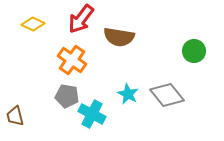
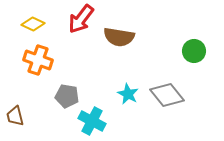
orange cross: moved 34 px left; rotated 16 degrees counterclockwise
cyan cross: moved 7 px down
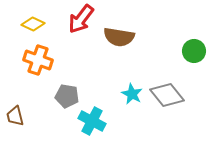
cyan star: moved 4 px right
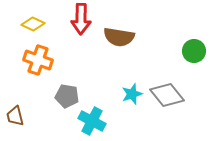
red arrow: rotated 36 degrees counterclockwise
cyan star: rotated 25 degrees clockwise
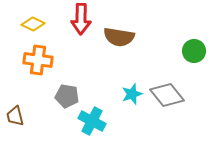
orange cross: rotated 12 degrees counterclockwise
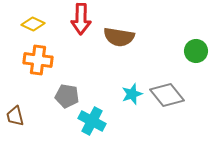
green circle: moved 2 px right
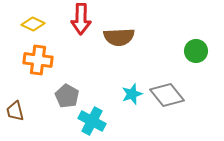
brown semicircle: rotated 12 degrees counterclockwise
gray pentagon: rotated 20 degrees clockwise
brown trapezoid: moved 5 px up
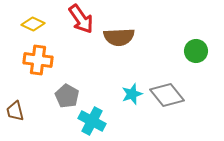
red arrow: rotated 36 degrees counterclockwise
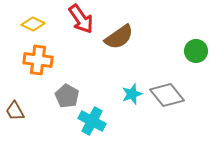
brown semicircle: rotated 32 degrees counterclockwise
brown trapezoid: rotated 15 degrees counterclockwise
